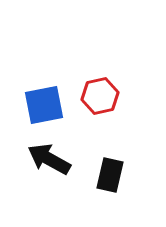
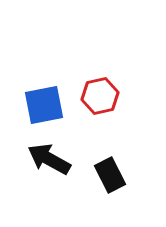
black rectangle: rotated 40 degrees counterclockwise
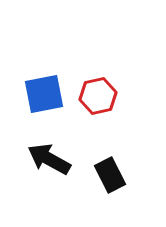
red hexagon: moved 2 px left
blue square: moved 11 px up
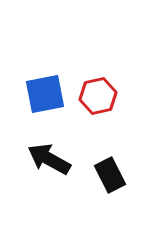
blue square: moved 1 px right
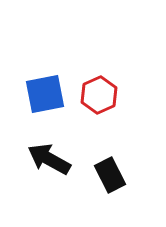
red hexagon: moved 1 px right, 1 px up; rotated 12 degrees counterclockwise
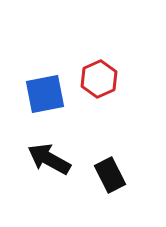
red hexagon: moved 16 px up
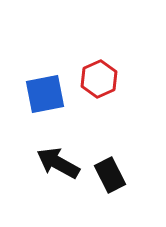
black arrow: moved 9 px right, 4 px down
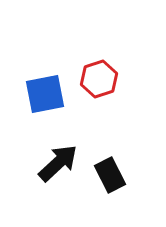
red hexagon: rotated 6 degrees clockwise
black arrow: rotated 108 degrees clockwise
